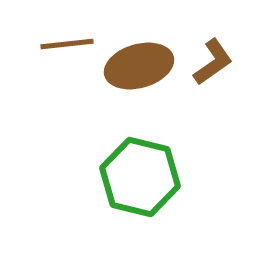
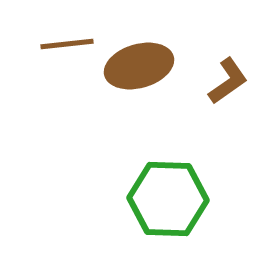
brown L-shape: moved 15 px right, 19 px down
green hexagon: moved 28 px right, 22 px down; rotated 12 degrees counterclockwise
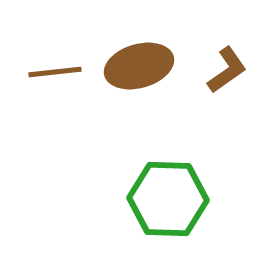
brown line: moved 12 px left, 28 px down
brown L-shape: moved 1 px left, 11 px up
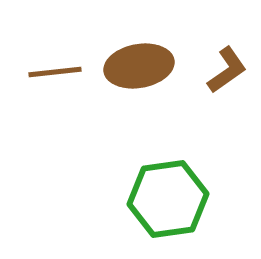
brown ellipse: rotated 6 degrees clockwise
green hexagon: rotated 10 degrees counterclockwise
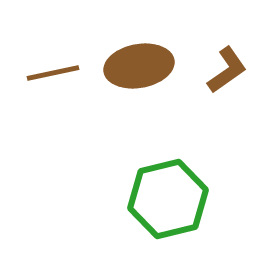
brown line: moved 2 px left, 1 px down; rotated 6 degrees counterclockwise
green hexagon: rotated 6 degrees counterclockwise
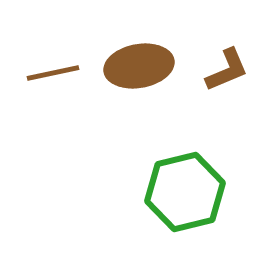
brown L-shape: rotated 12 degrees clockwise
green hexagon: moved 17 px right, 7 px up
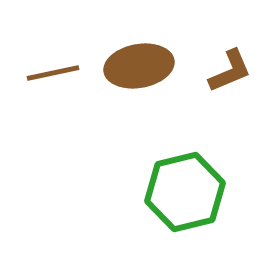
brown L-shape: moved 3 px right, 1 px down
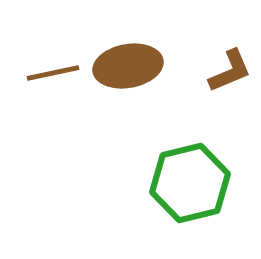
brown ellipse: moved 11 px left
green hexagon: moved 5 px right, 9 px up
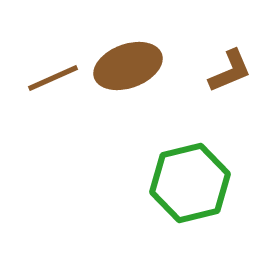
brown ellipse: rotated 10 degrees counterclockwise
brown line: moved 5 px down; rotated 12 degrees counterclockwise
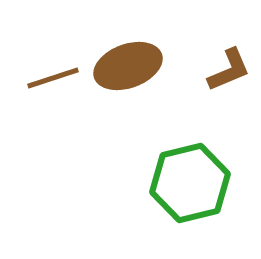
brown L-shape: moved 1 px left, 1 px up
brown line: rotated 6 degrees clockwise
